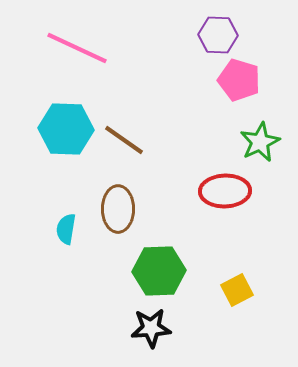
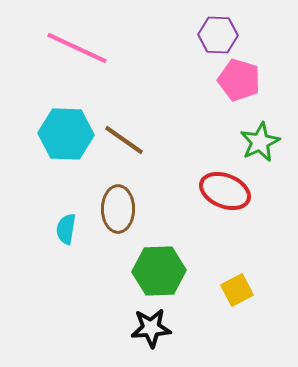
cyan hexagon: moved 5 px down
red ellipse: rotated 24 degrees clockwise
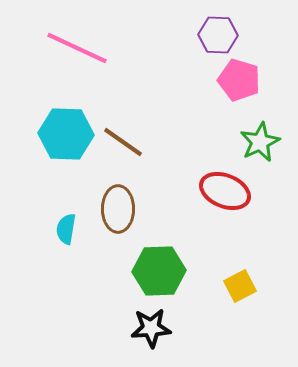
brown line: moved 1 px left, 2 px down
yellow square: moved 3 px right, 4 px up
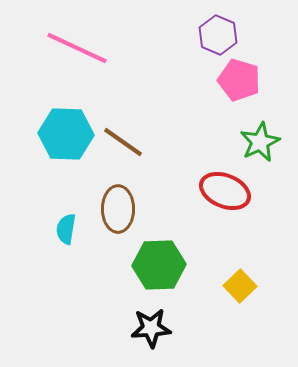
purple hexagon: rotated 21 degrees clockwise
green hexagon: moved 6 px up
yellow square: rotated 16 degrees counterclockwise
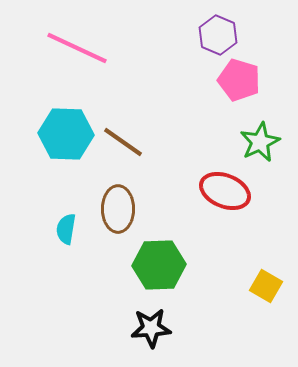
yellow square: moved 26 px right; rotated 16 degrees counterclockwise
